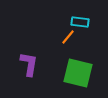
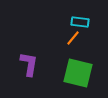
orange line: moved 5 px right, 1 px down
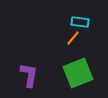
purple L-shape: moved 11 px down
green square: rotated 36 degrees counterclockwise
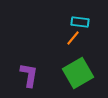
green square: rotated 8 degrees counterclockwise
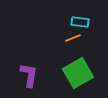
orange line: rotated 28 degrees clockwise
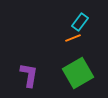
cyan rectangle: rotated 60 degrees counterclockwise
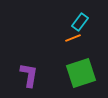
green square: moved 3 px right; rotated 12 degrees clockwise
